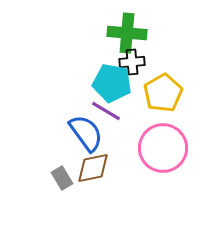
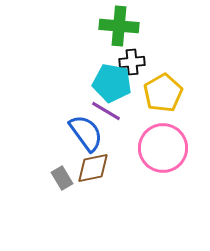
green cross: moved 8 px left, 7 px up
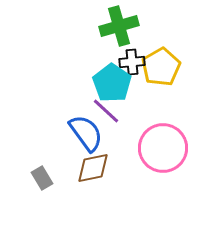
green cross: rotated 21 degrees counterclockwise
cyan pentagon: rotated 24 degrees clockwise
yellow pentagon: moved 2 px left, 26 px up
purple line: rotated 12 degrees clockwise
gray rectangle: moved 20 px left
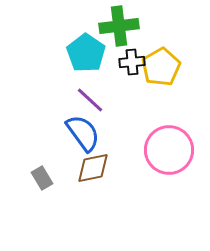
green cross: rotated 9 degrees clockwise
cyan pentagon: moved 26 px left, 30 px up
purple line: moved 16 px left, 11 px up
blue semicircle: moved 3 px left
pink circle: moved 6 px right, 2 px down
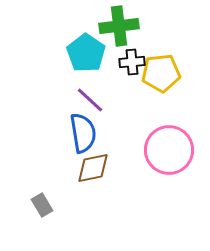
yellow pentagon: moved 6 px down; rotated 24 degrees clockwise
blue semicircle: rotated 27 degrees clockwise
gray rectangle: moved 27 px down
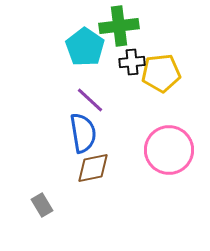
cyan pentagon: moved 1 px left, 6 px up
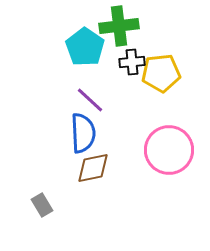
blue semicircle: rotated 6 degrees clockwise
